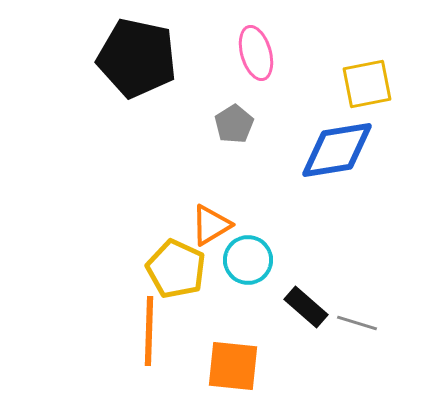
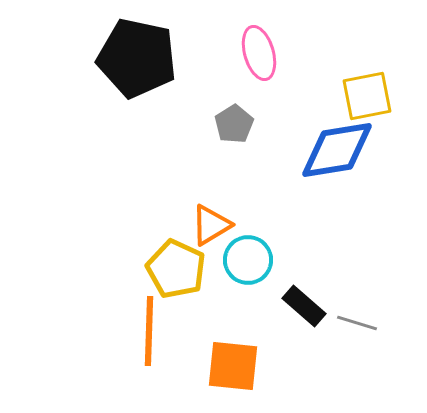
pink ellipse: moved 3 px right
yellow square: moved 12 px down
black rectangle: moved 2 px left, 1 px up
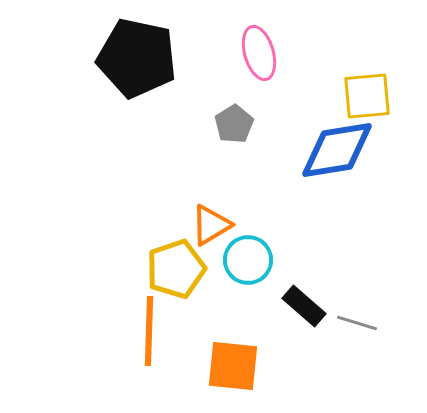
yellow square: rotated 6 degrees clockwise
yellow pentagon: rotated 28 degrees clockwise
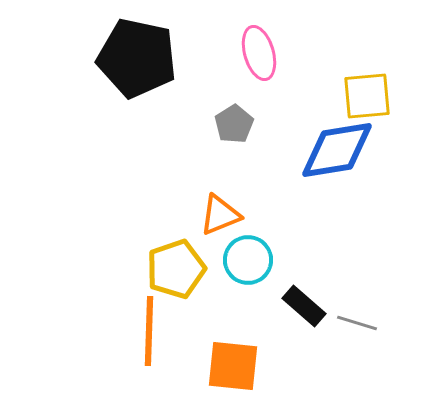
orange triangle: moved 9 px right, 10 px up; rotated 9 degrees clockwise
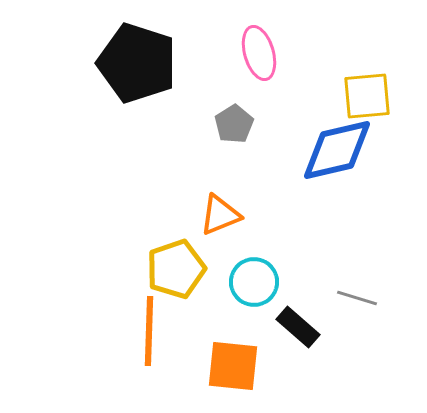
black pentagon: moved 5 px down; rotated 6 degrees clockwise
blue diamond: rotated 4 degrees counterclockwise
cyan circle: moved 6 px right, 22 px down
black rectangle: moved 6 px left, 21 px down
gray line: moved 25 px up
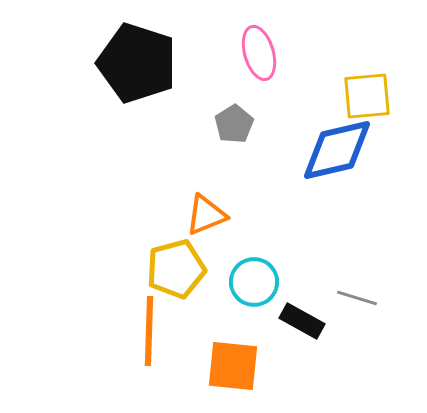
orange triangle: moved 14 px left
yellow pentagon: rotated 4 degrees clockwise
black rectangle: moved 4 px right, 6 px up; rotated 12 degrees counterclockwise
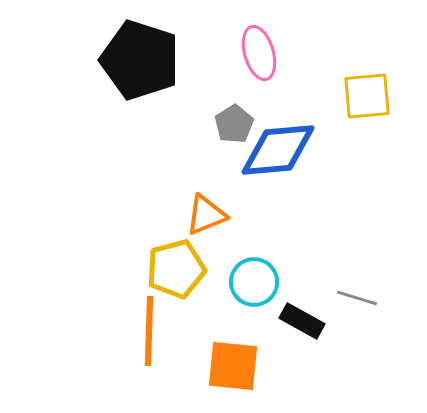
black pentagon: moved 3 px right, 3 px up
blue diamond: moved 59 px left; rotated 8 degrees clockwise
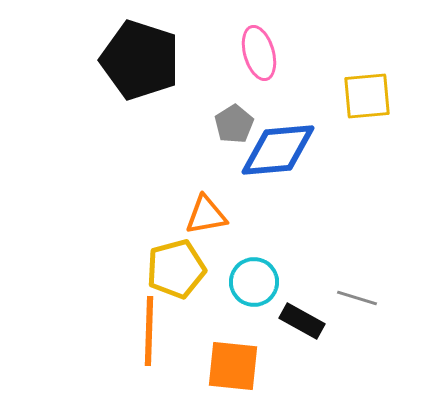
orange triangle: rotated 12 degrees clockwise
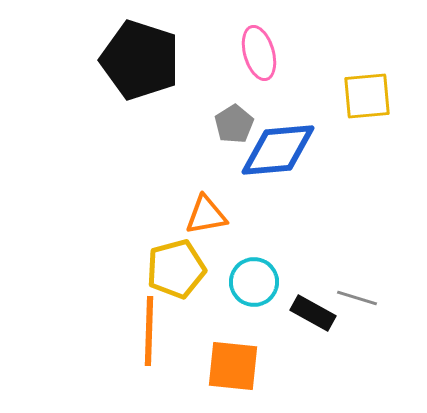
black rectangle: moved 11 px right, 8 px up
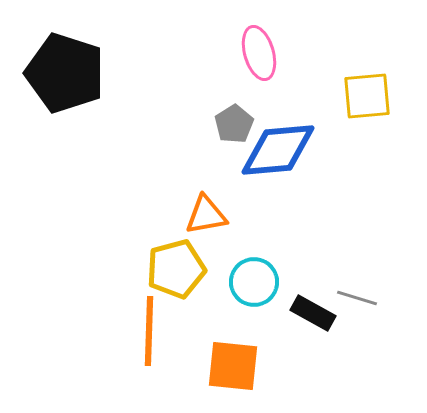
black pentagon: moved 75 px left, 13 px down
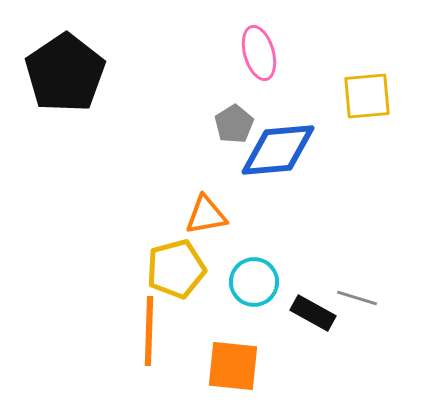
black pentagon: rotated 20 degrees clockwise
